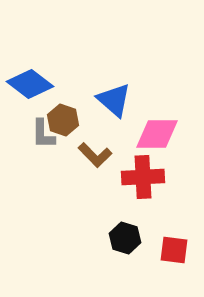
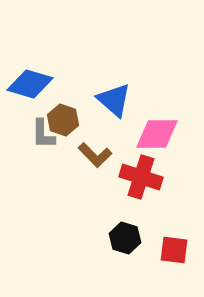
blue diamond: rotated 21 degrees counterclockwise
red cross: moved 2 px left; rotated 21 degrees clockwise
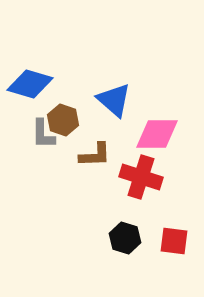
brown L-shape: rotated 48 degrees counterclockwise
red square: moved 9 px up
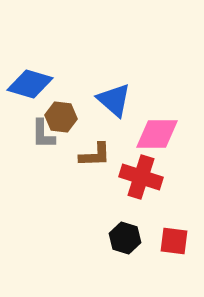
brown hexagon: moved 2 px left, 3 px up; rotated 12 degrees counterclockwise
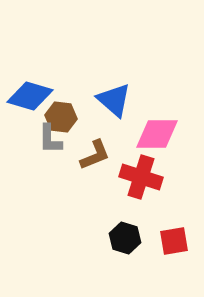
blue diamond: moved 12 px down
gray L-shape: moved 7 px right, 5 px down
brown L-shape: rotated 20 degrees counterclockwise
red square: rotated 16 degrees counterclockwise
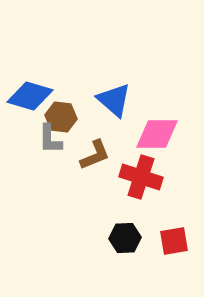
black hexagon: rotated 20 degrees counterclockwise
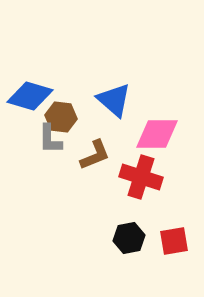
black hexagon: moved 4 px right; rotated 8 degrees counterclockwise
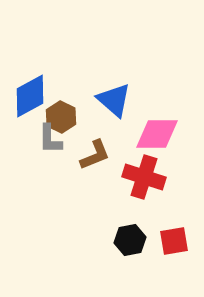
blue diamond: rotated 45 degrees counterclockwise
brown hexagon: rotated 20 degrees clockwise
red cross: moved 3 px right
black hexagon: moved 1 px right, 2 px down
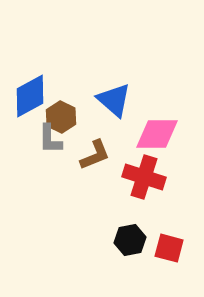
red square: moved 5 px left, 7 px down; rotated 24 degrees clockwise
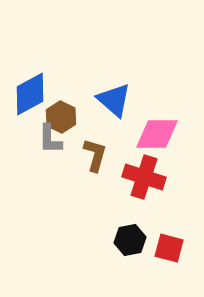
blue diamond: moved 2 px up
brown L-shape: rotated 52 degrees counterclockwise
